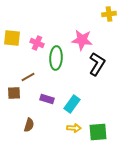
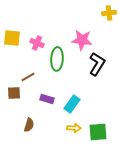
yellow cross: moved 1 px up
green ellipse: moved 1 px right, 1 px down
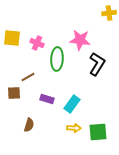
pink star: moved 2 px left
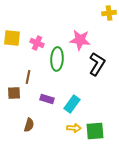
brown line: rotated 48 degrees counterclockwise
green square: moved 3 px left, 1 px up
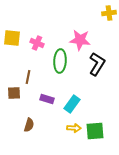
green ellipse: moved 3 px right, 2 px down
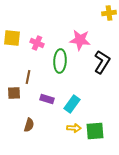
black L-shape: moved 5 px right, 2 px up
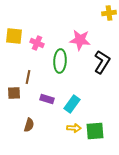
yellow square: moved 2 px right, 2 px up
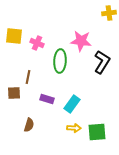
pink star: moved 1 px right, 1 px down
green square: moved 2 px right, 1 px down
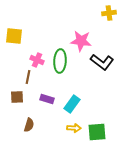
pink cross: moved 17 px down
black L-shape: rotated 95 degrees clockwise
brown square: moved 3 px right, 4 px down
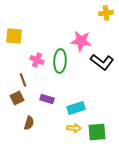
yellow cross: moved 3 px left
brown line: moved 5 px left, 3 px down; rotated 32 degrees counterclockwise
brown square: moved 1 px down; rotated 24 degrees counterclockwise
cyan rectangle: moved 4 px right, 4 px down; rotated 36 degrees clockwise
brown semicircle: moved 2 px up
